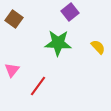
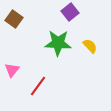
yellow semicircle: moved 8 px left, 1 px up
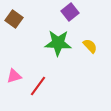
pink triangle: moved 2 px right, 6 px down; rotated 35 degrees clockwise
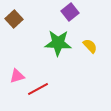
brown square: rotated 12 degrees clockwise
pink triangle: moved 3 px right
red line: moved 3 px down; rotated 25 degrees clockwise
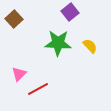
pink triangle: moved 2 px right, 2 px up; rotated 28 degrees counterclockwise
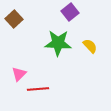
red line: rotated 25 degrees clockwise
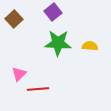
purple square: moved 17 px left
yellow semicircle: rotated 42 degrees counterclockwise
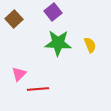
yellow semicircle: moved 1 px up; rotated 63 degrees clockwise
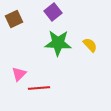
brown square: rotated 18 degrees clockwise
yellow semicircle: rotated 21 degrees counterclockwise
red line: moved 1 px right, 1 px up
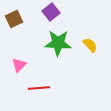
purple square: moved 2 px left
pink triangle: moved 9 px up
